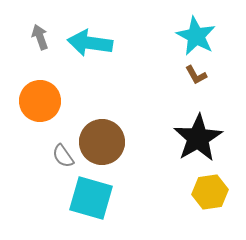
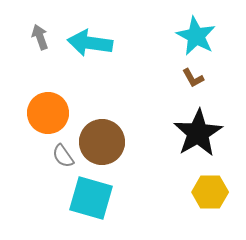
brown L-shape: moved 3 px left, 3 px down
orange circle: moved 8 px right, 12 px down
black star: moved 5 px up
yellow hexagon: rotated 8 degrees clockwise
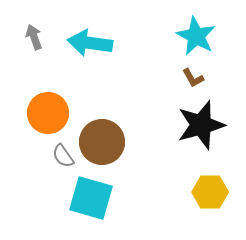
gray arrow: moved 6 px left
black star: moved 3 px right, 8 px up; rotated 15 degrees clockwise
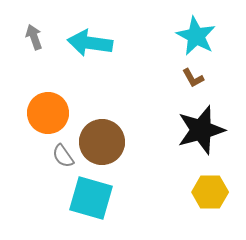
black star: moved 5 px down
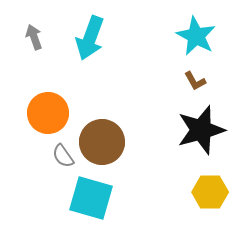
cyan arrow: moved 5 px up; rotated 78 degrees counterclockwise
brown L-shape: moved 2 px right, 3 px down
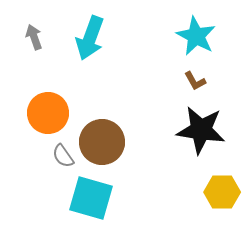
black star: rotated 24 degrees clockwise
yellow hexagon: moved 12 px right
